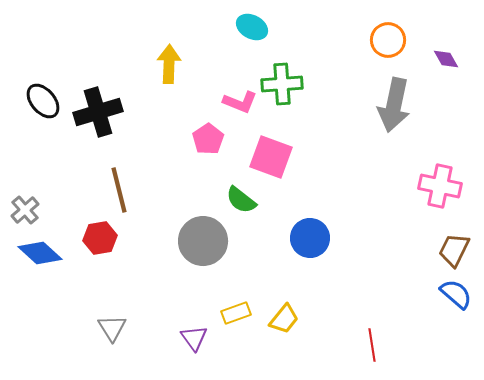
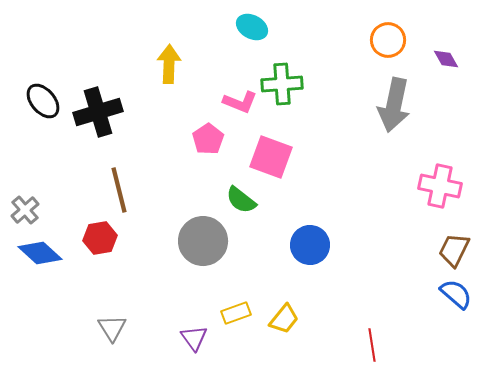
blue circle: moved 7 px down
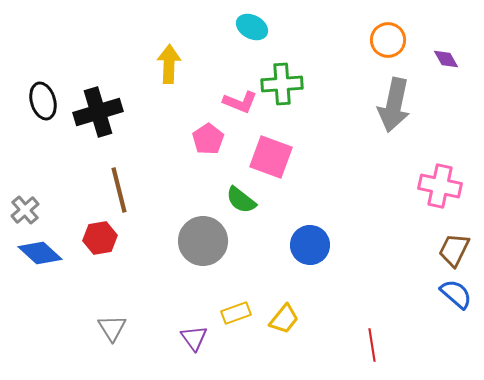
black ellipse: rotated 24 degrees clockwise
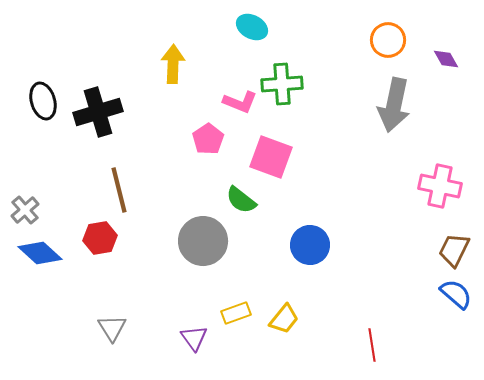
yellow arrow: moved 4 px right
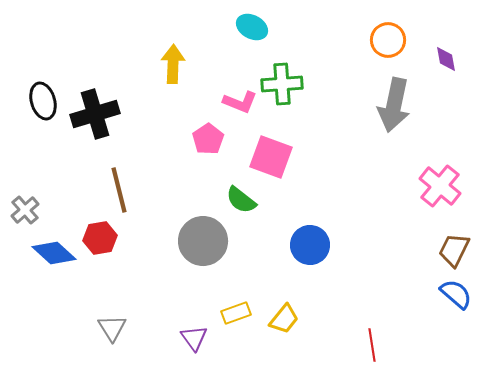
purple diamond: rotated 20 degrees clockwise
black cross: moved 3 px left, 2 px down
pink cross: rotated 27 degrees clockwise
blue diamond: moved 14 px right
